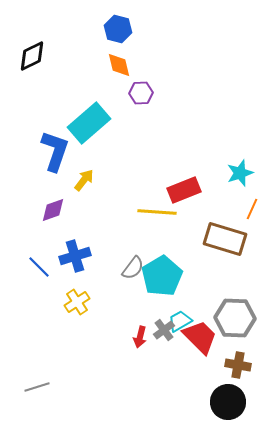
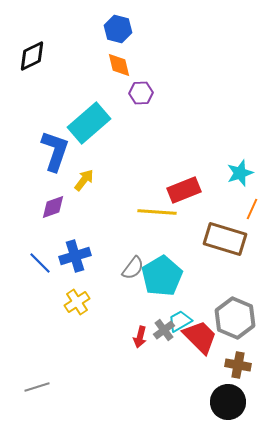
purple diamond: moved 3 px up
blue line: moved 1 px right, 4 px up
gray hexagon: rotated 21 degrees clockwise
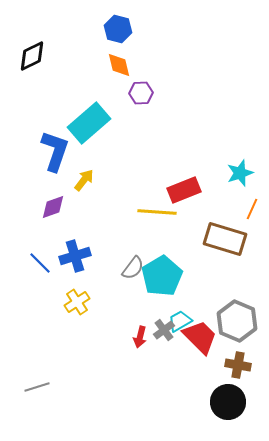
gray hexagon: moved 2 px right, 3 px down
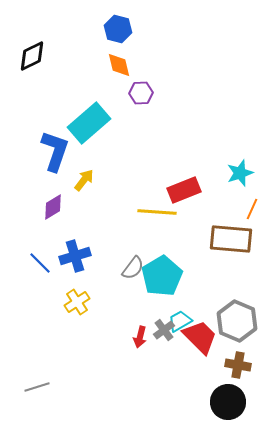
purple diamond: rotated 12 degrees counterclockwise
brown rectangle: moved 6 px right; rotated 12 degrees counterclockwise
